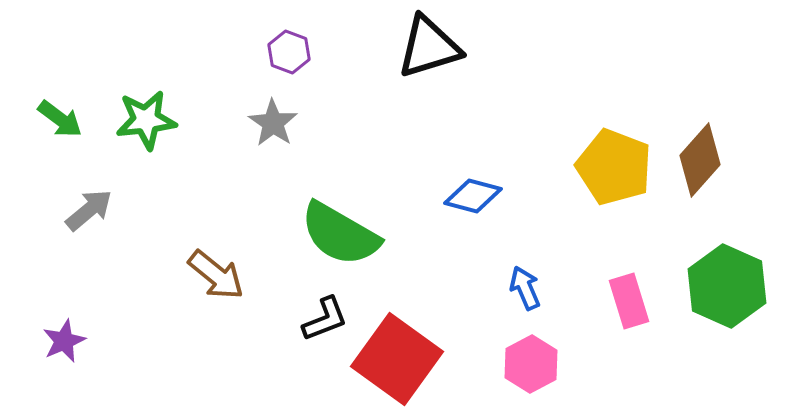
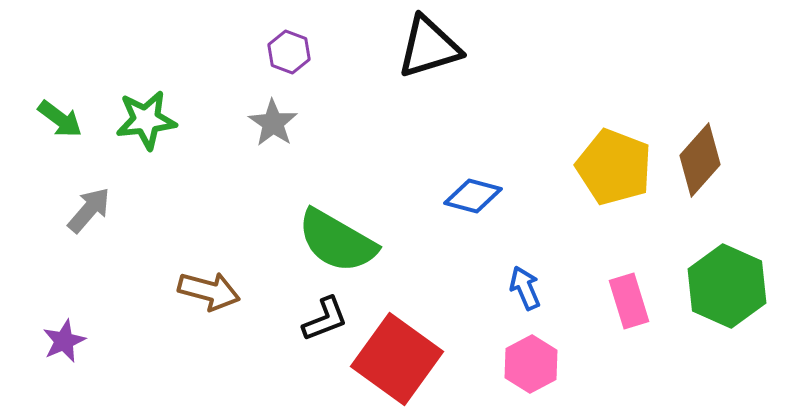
gray arrow: rotated 9 degrees counterclockwise
green semicircle: moved 3 px left, 7 px down
brown arrow: moved 7 px left, 16 px down; rotated 24 degrees counterclockwise
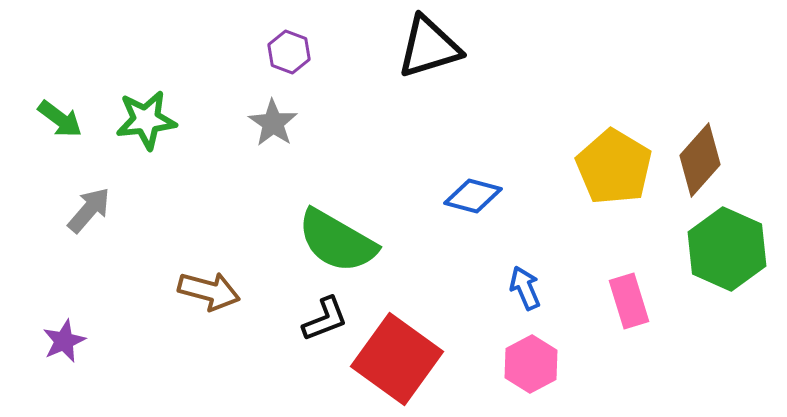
yellow pentagon: rotated 10 degrees clockwise
green hexagon: moved 37 px up
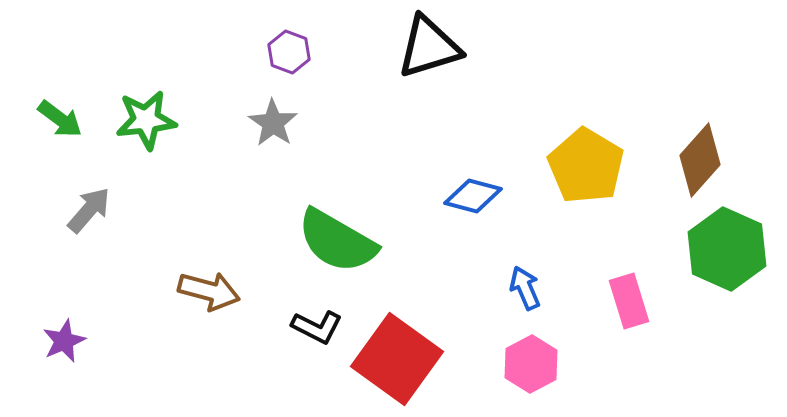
yellow pentagon: moved 28 px left, 1 px up
black L-shape: moved 8 px left, 8 px down; rotated 48 degrees clockwise
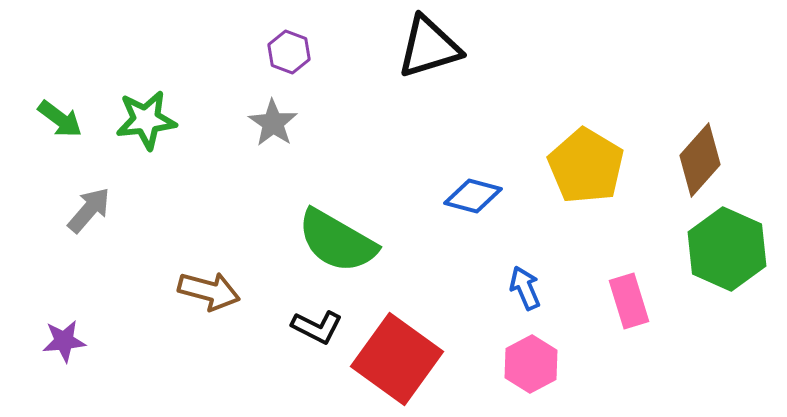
purple star: rotated 18 degrees clockwise
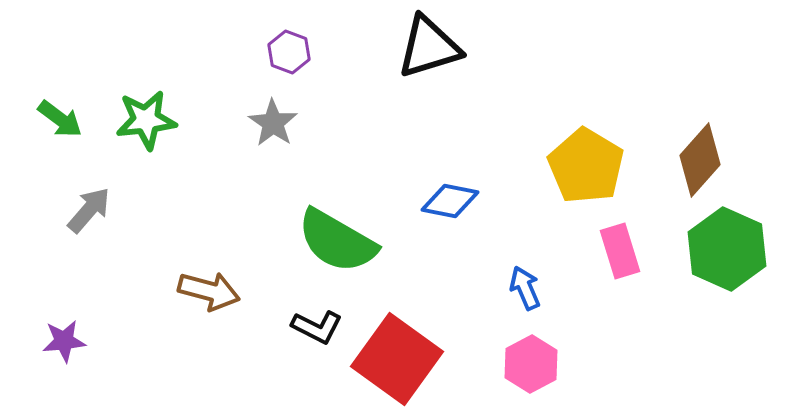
blue diamond: moved 23 px left, 5 px down; rotated 4 degrees counterclockwise
pink rectangle: moved 9 px left, 50 px up
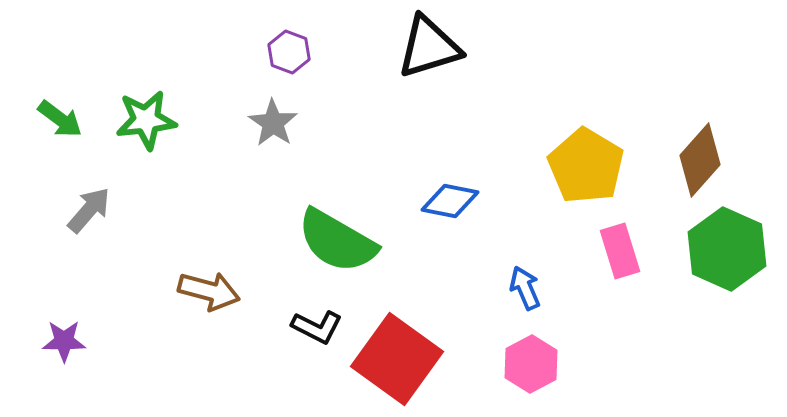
purple star: rotated 6 degrees clockwise
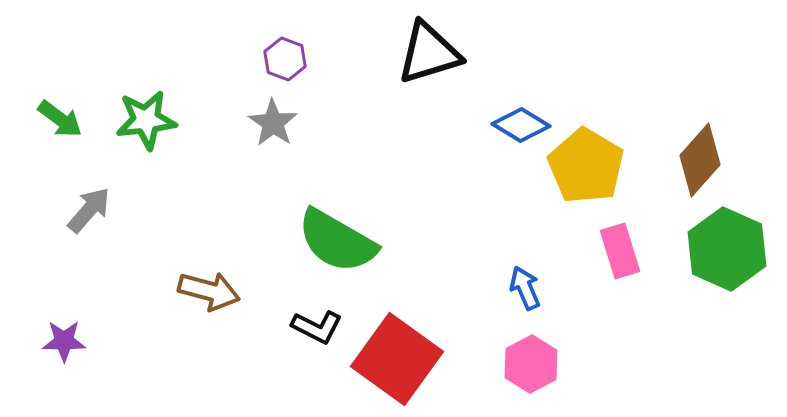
black triangle: moved 6 px down
purple hexagon: moved 4 px left, 7 px down
blue diamond: moved 71 px right, 76 px up; rotated 20 degrees clockwise
